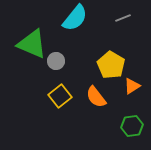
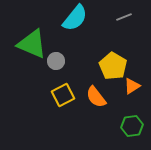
gray line: moved 1 px right, 1 px up
yellow pentagon: moved 2 px right, 1 px down
yellow square: moved 3 px right, 1 px up; rotated 10 degrees clockwise
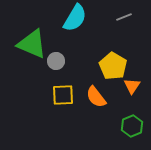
cyan semicircle: rotated 8 degrees counterclockwise
orange triangle: rotated 24 degrees counterclockwise
yellow square: rotated 25 degrees clockwise
green hexagon: rotated 15 degrees counterclockwise
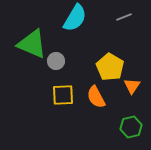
yellow pentagon: moved 3 px left, 1 px down
orange semicircle: rotated 10 degrees clockwise
green hexagon: moved 1 px left, 1 px down; rotated 10 degrees clockwise
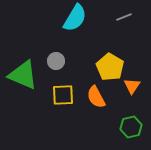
green triangle: moved 9 px left, 31 px down
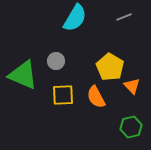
orange triangle: rotated 18 degrees counterclockwise
